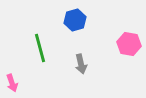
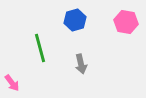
pink hexagon: moved 3 px left, 22 px up
pink arrow: rotated 18 degrees counterclockwise
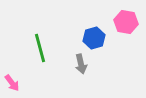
blue hexagon: moved 19 px right, 18 px down
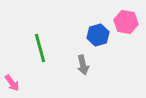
blue hexagon: moved 4 px right, 3 px up
gray arrow: moved 2 px right, 1 px down
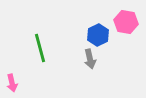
blue hexagon: rotated 10 degrees counterclockwise
gray arrow: moved 7 px right, 6 px up
pink arrow: rotated 24 degrees clockwise
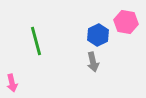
green line: moved 4 px left, 7 px up
gray arrow: moved 3 px right, 3 px down
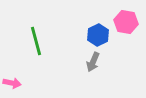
gray arrow: rotated 36 degrees clockwise
pink arrow: rotated 66 degrees counterclockwise
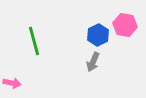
pink hexagon: moved 1 px left, 3 px down
green line: moved 2 px left
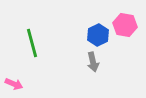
green line: moved 2 px left, 2 px down
gray arrow: rotated 36 degrees counterclockwise
pink arrow: moved 2 px right, 1 px down; rotated 12 degrees clockwise
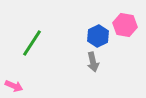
blue hexagon: moved 1 px down
green line: rotated 48 degrees clockwise
pink arrow: moved 2 px down
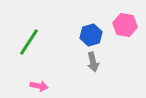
blue hexagon: moved 7 px left, 1 px up; rotated 10 degrees clockwise
green line: moved 3 px left, 1 px up
pink arrow: moved 25 px right; rotated 12 degrees counterclockwise
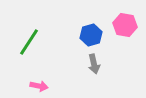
gray arrow: moved 1 px right, 2 px down
